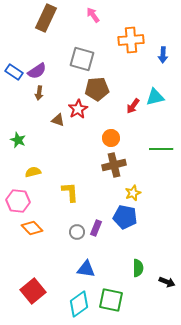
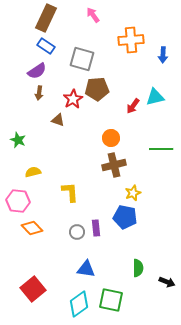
blue rectangle: moved 32 px right, 26 px up
red star: moved 5 px left, 10 px up
purple rectangle: rotated 28 degrees counterclockwise
red square: moved 2 px up
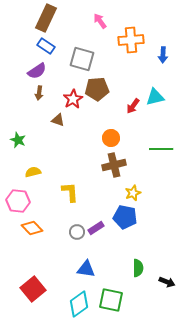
pink arrow: moved 7 px right, 6 px down
purple rectangle: rotated 63 degrees clockwise
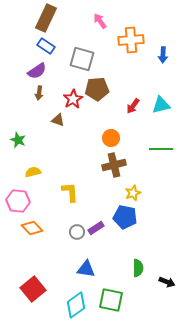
cyan triangle: moved 6 px right, 8 px down
cyan diamond: moved 3 px left, 1 px down
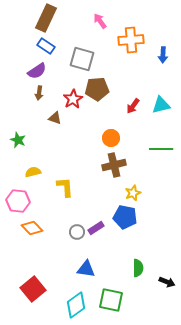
brown triangle: moved 3 px left, 2 px up
yellow L-shape: moved 5 px left, 5 px up
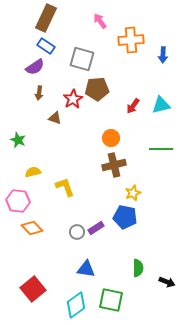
purple semicircle: moved 2 px left, 4 px up
yellow L-shape: rotated 15 degrees counterclockwise
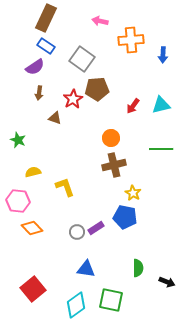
pink arrow: rotated 42 degrees counterclockwise
gray square: rotated 20 degrees clockwise
yellow star: rotated 21 degrees counterclockwise
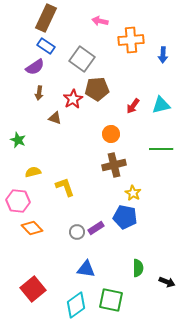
orange circle: moved 4 px up
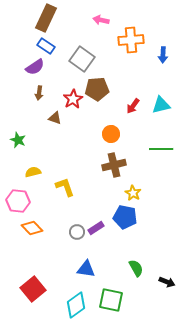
pink arrow: moved 1 px right, 1 px up
green semicircle: moved 2 px left; rotated 30 degrees counterclockwise
